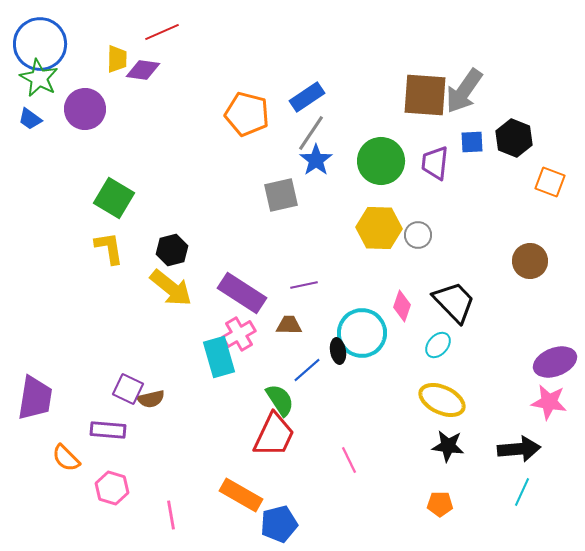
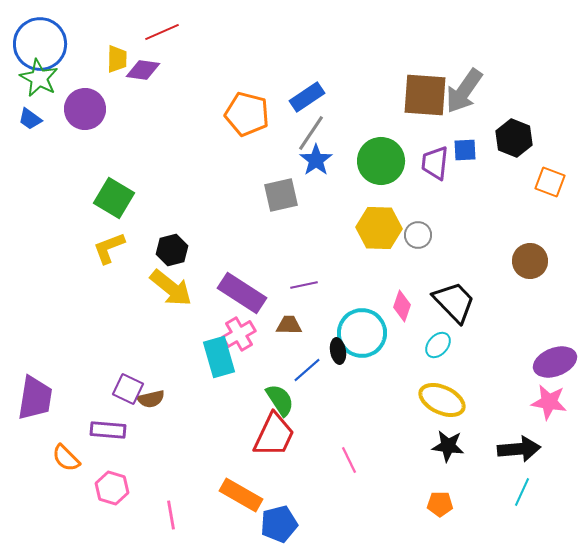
blue square at (472, 142): moved 7 px left, 8 px down
yellow L-shape at (109, 248): rotated 102 degrees counterclockwise
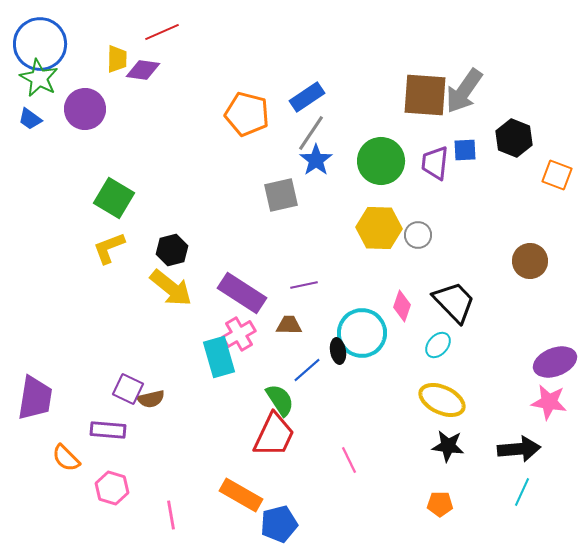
orange square at (550, 182): moved 7 px right, 7 px up
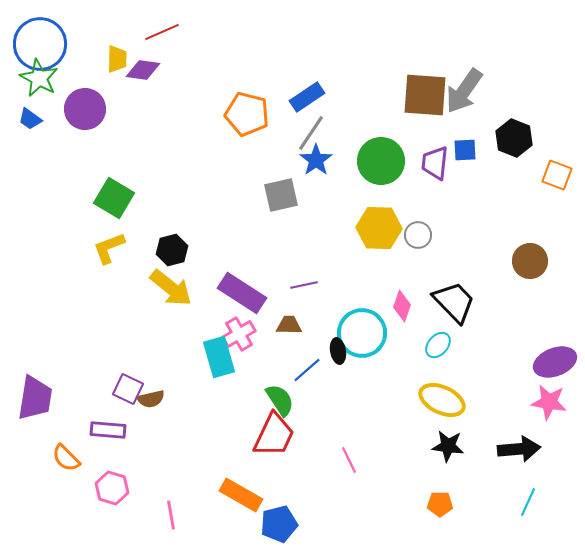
cyan line at (522, 492): moved 6 px right, 10 px down
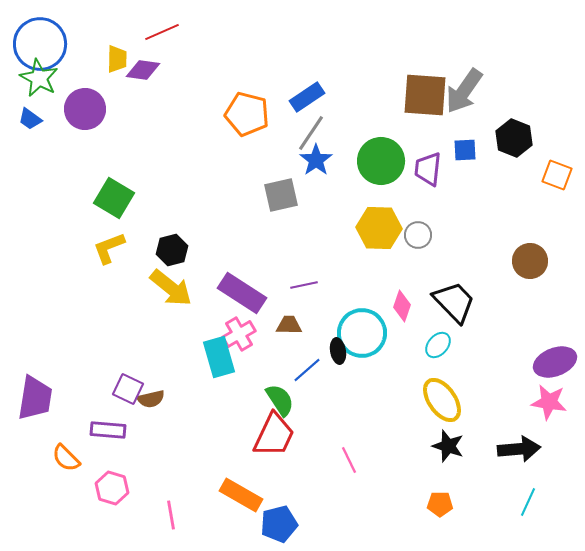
purple trapezoid at (435, 163): moved 7 px left, 6 px down
yellow ellipse at (442, 400): rotated 30 degrees clockwise
black star at (448, 446): rotated 12 degrees clockwise
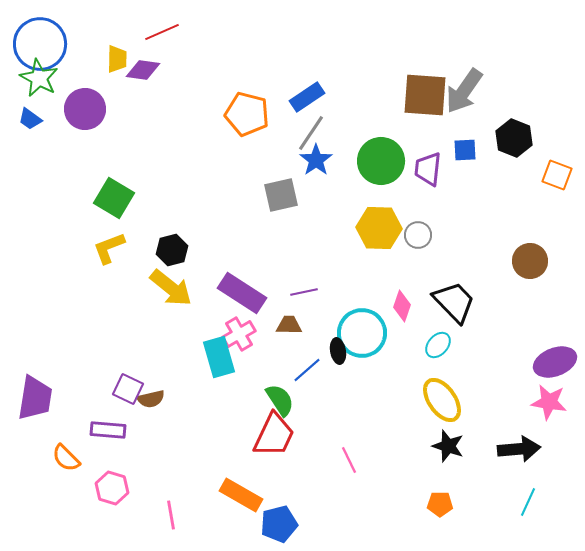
purple line at (304, 285): moved 7 px down
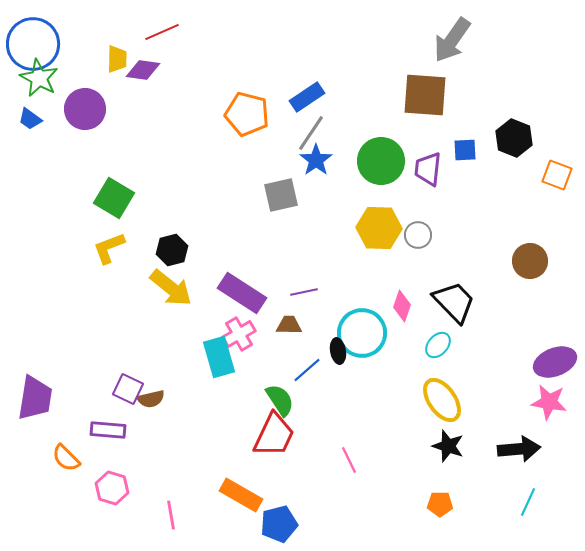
blue circle at (40, 44): moved 7 px left
gray arrow at (464, 91): moved 12 px left, 51 px up
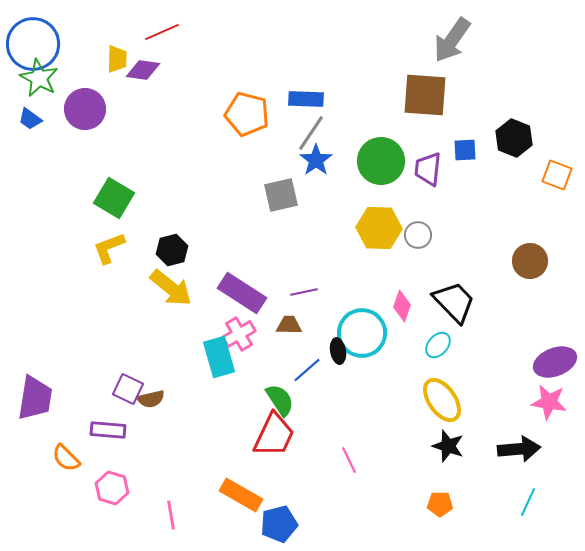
blue rectangle at (307, 97): moved 1 px left, 2 px down; rotated 36 degrees clockwise
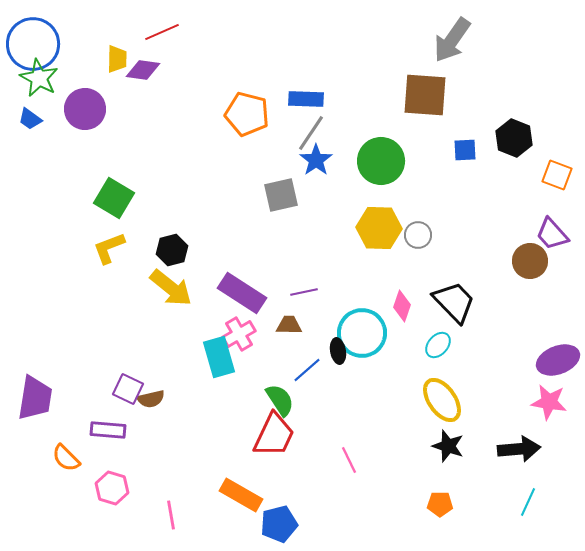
purple trapezoid at (428, 169): moved 124 px right, 65 px down; rotated 48 degrees counterclockwise
purple ellipse at (555, 362): moved 3 px right, 2 px up
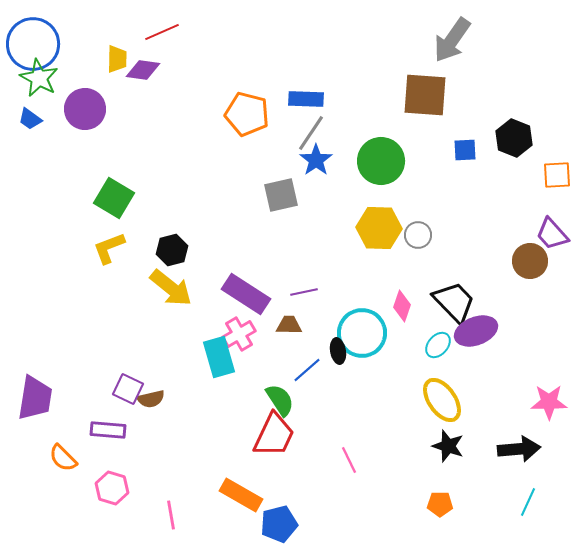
orange square at (557, 175): rotated 24 degrees counterclockwise
purple rectangle at (242, 293): moved 4 px right, 1 px down
purple ellipse at (558, 360): moved 82 px left, 29 px up
pink star at (549, 402): rotated 9 degrees counterclockwise
orange semicircle at (66, 458): moved 3 px left
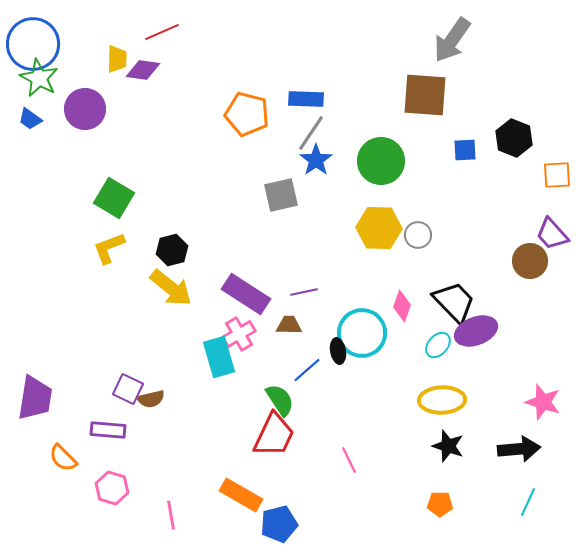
yellow ellipse at (442, 400): rotated 57 degrees counterclockwise
pink star at (549, 402): moved 6 px left; rotated 18 degrees clockwise
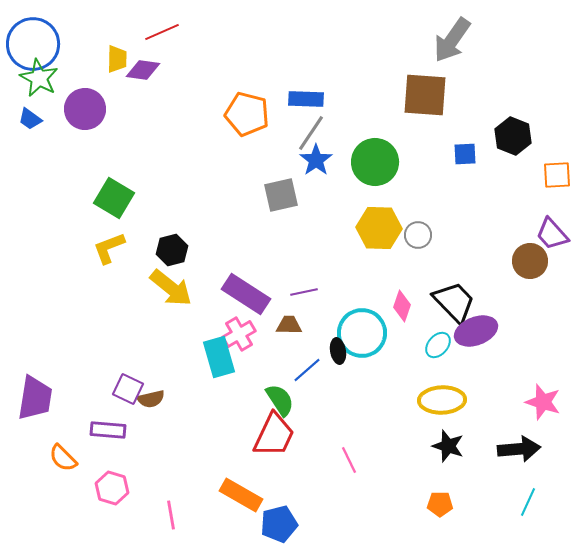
black hexagon at (514, 138): moved 1 px left, 2 px up
blue square at (465, 150): moved 4 px down
green circle at (381, 161): moved 6 px left, 1 px down
